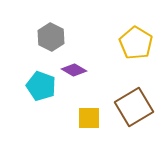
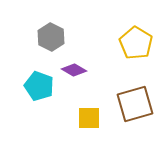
cyan pentagon: moved 2 px left
brown square: moved 1 px right, 3 px up; rotated 15 degrees clockwise
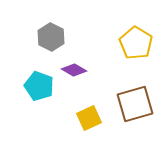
yellow square: rotated 25 degrees counterclockwise
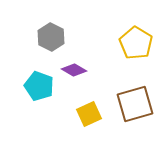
yellow square: moved 4 px up
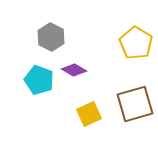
cyan pentagon: moved 6 px up
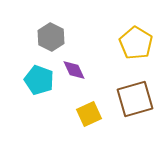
purple diamond: rotated 35 degrees clockwise
brown square: moved 5 px up
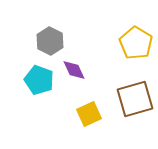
gray hexagon: moved 1 px left, 4 px down
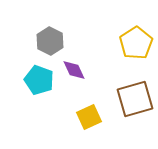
yellow pentagon: rotated 8 degrees clockwise
yellow square: moved 3 px down
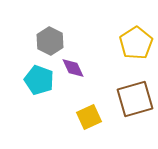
purple diamond: moved 1 px left, 2 px up
